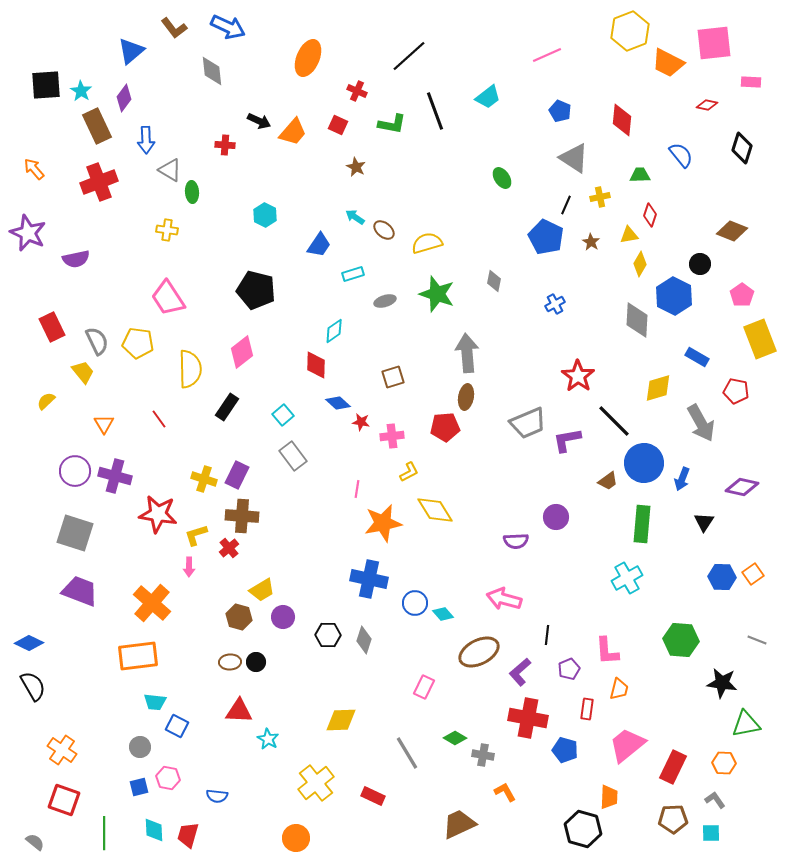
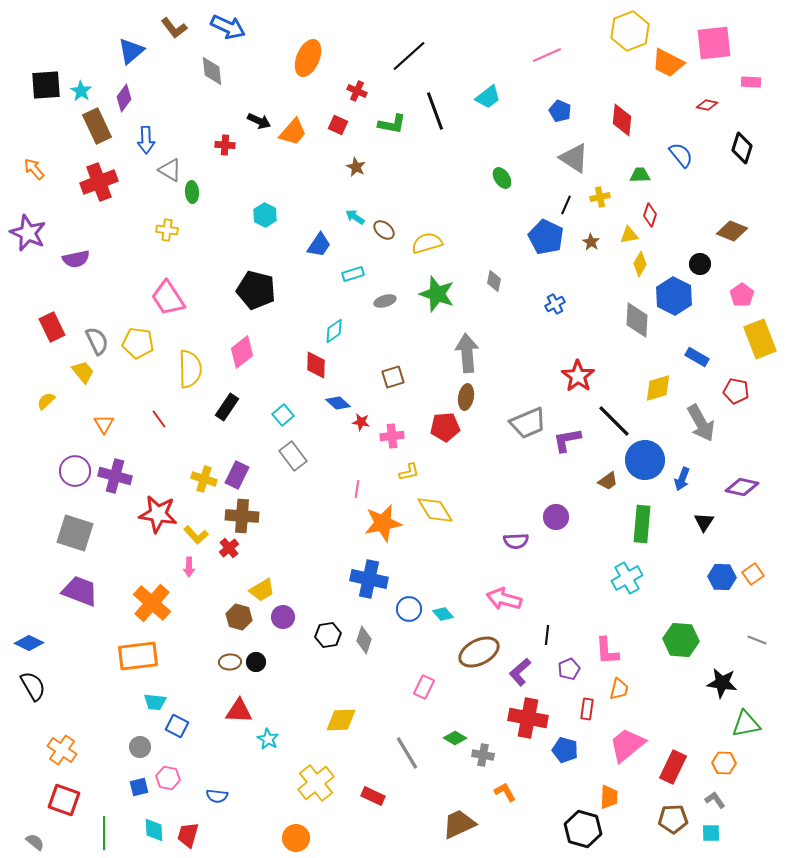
blue circle at (644, 463): moved 1 px right, 3 px up
yellow L-shape at (409, 472): rotated 15 degrees clockwise
yellow L-shape at (196, 535): rotated 115 degrees counterclockwise
blue circle at (415, 603): moved 6 px left, 6 px down
black hexagon at (328, 635): rotated 10 degrees counterclockwise
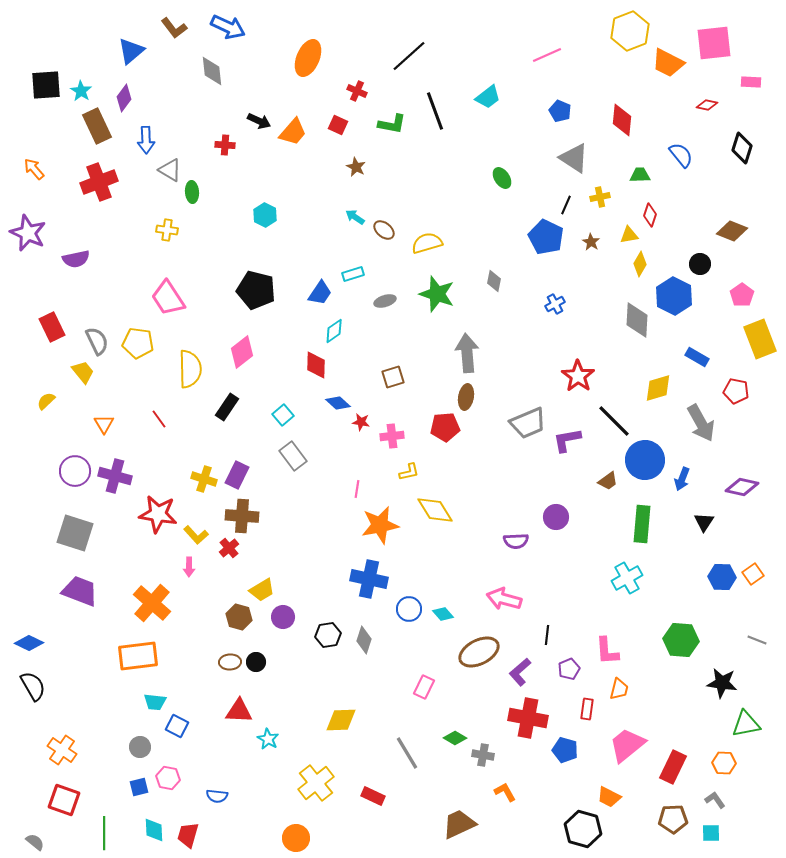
blue trapezoid at (319, 245): moved 1 px right, 48 px down
orange star at (383, 523): moved 3 px left, 2 px down
orange trapezoid at (609, 797): rotated 115 degrees clockwise
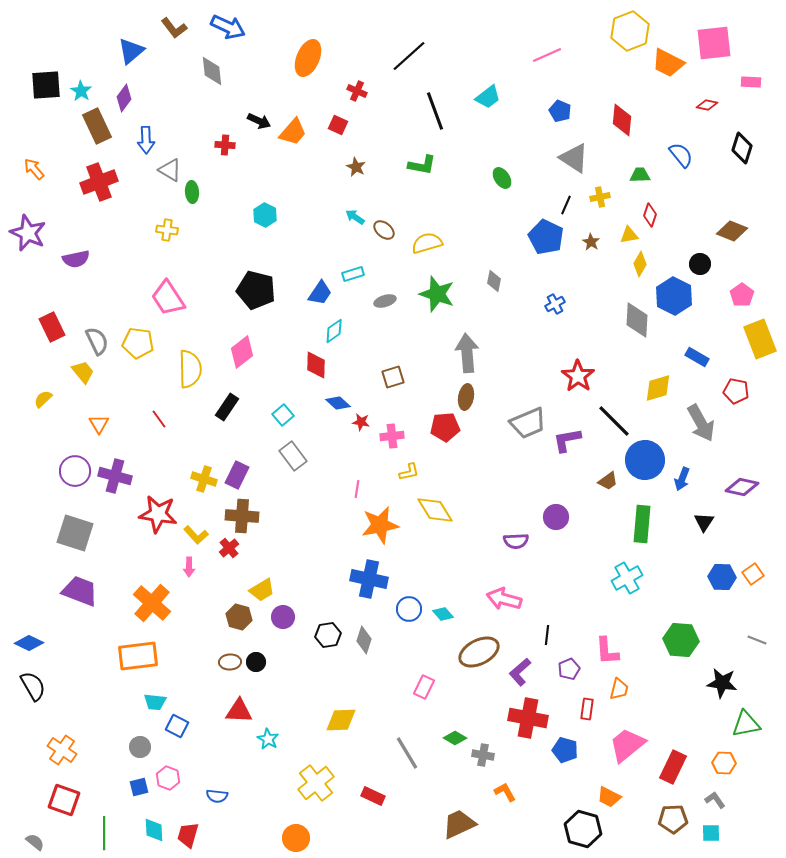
green L-shape at (392, 124): moved 30 px right, 41 px down
yellow semicircle at (46, 401): moved 3 px left, 2 px up
orange triangle at (104, 424): moved 5 px left
pink hexagon at (168, 778): rotated 10 degrees clockwise
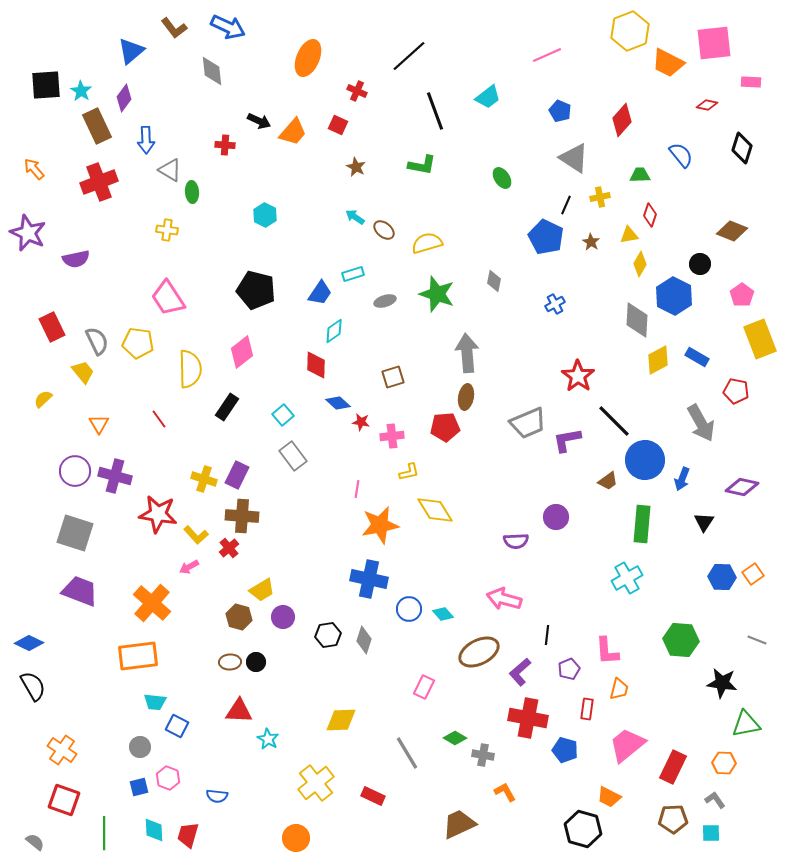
red diamond at (622, 120): rotated 36 degrees clockwise
yellow diamond at (658, 388): moved 28 px up; rotated 12 degrees counterclockwise
pink arrow at (189, 567): rotated 60 degrees clockwise
